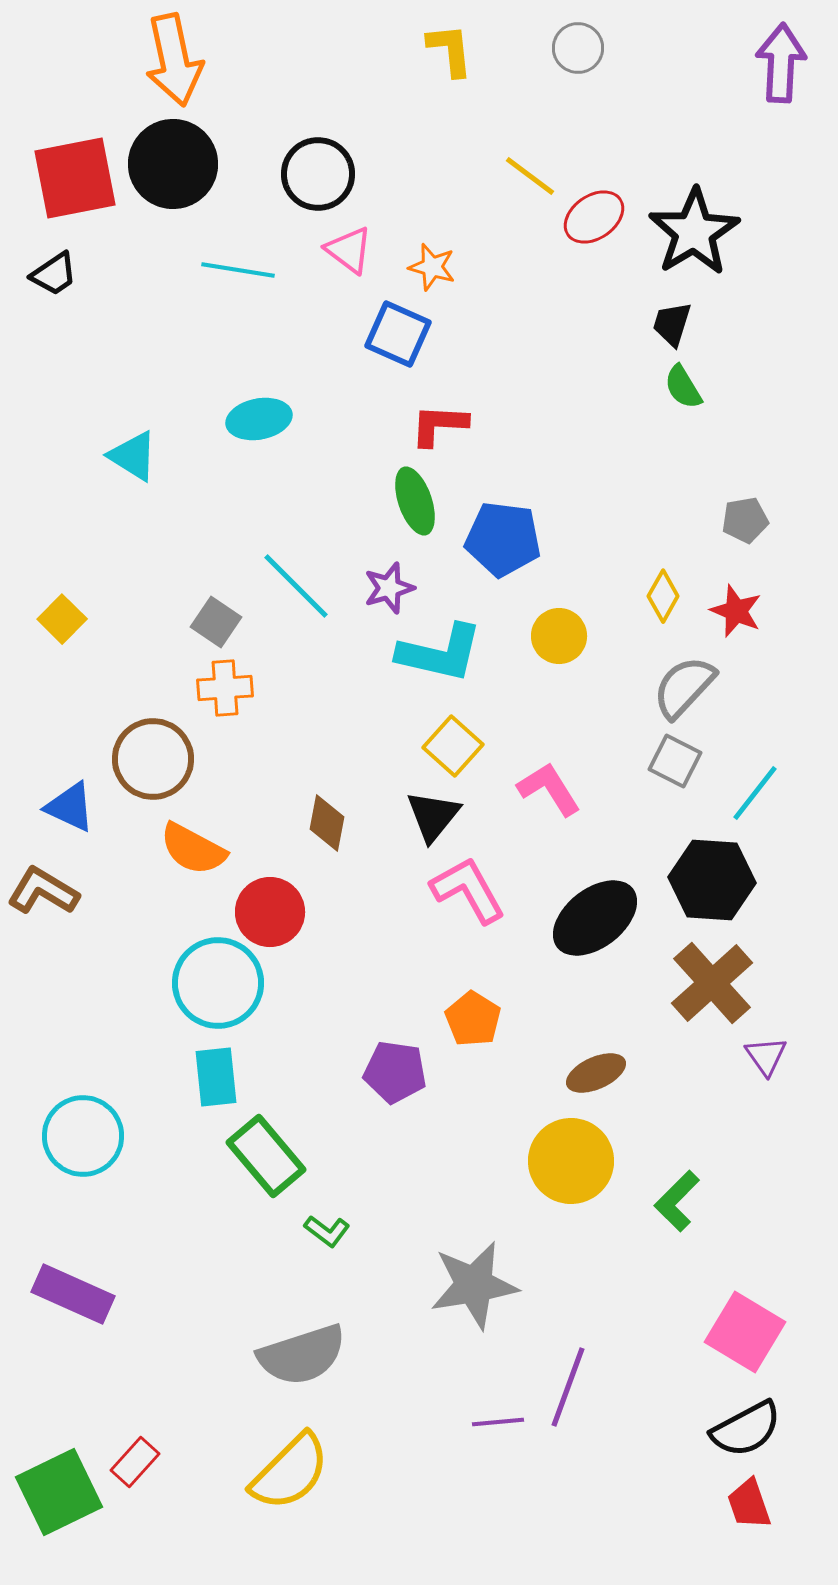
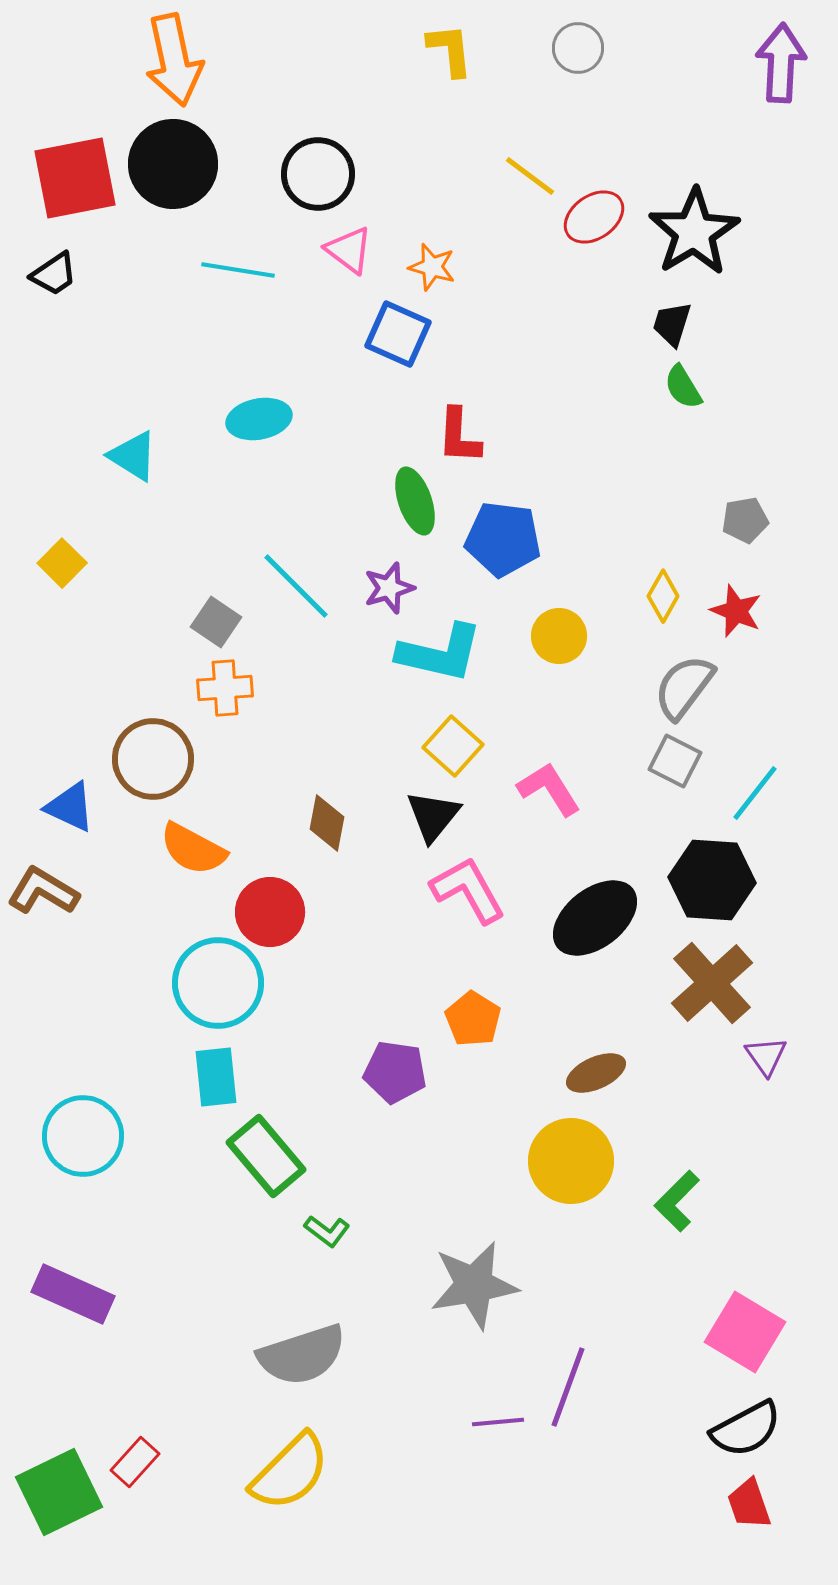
red L-shape at (439, 425): moved 20 px right, 11 px down; rotated 90 degrees counterclockwise
yellow square at (62, 619): moved 56 px up
gray semicircle at (684, 687): rotated 6 degrees counterclockwise
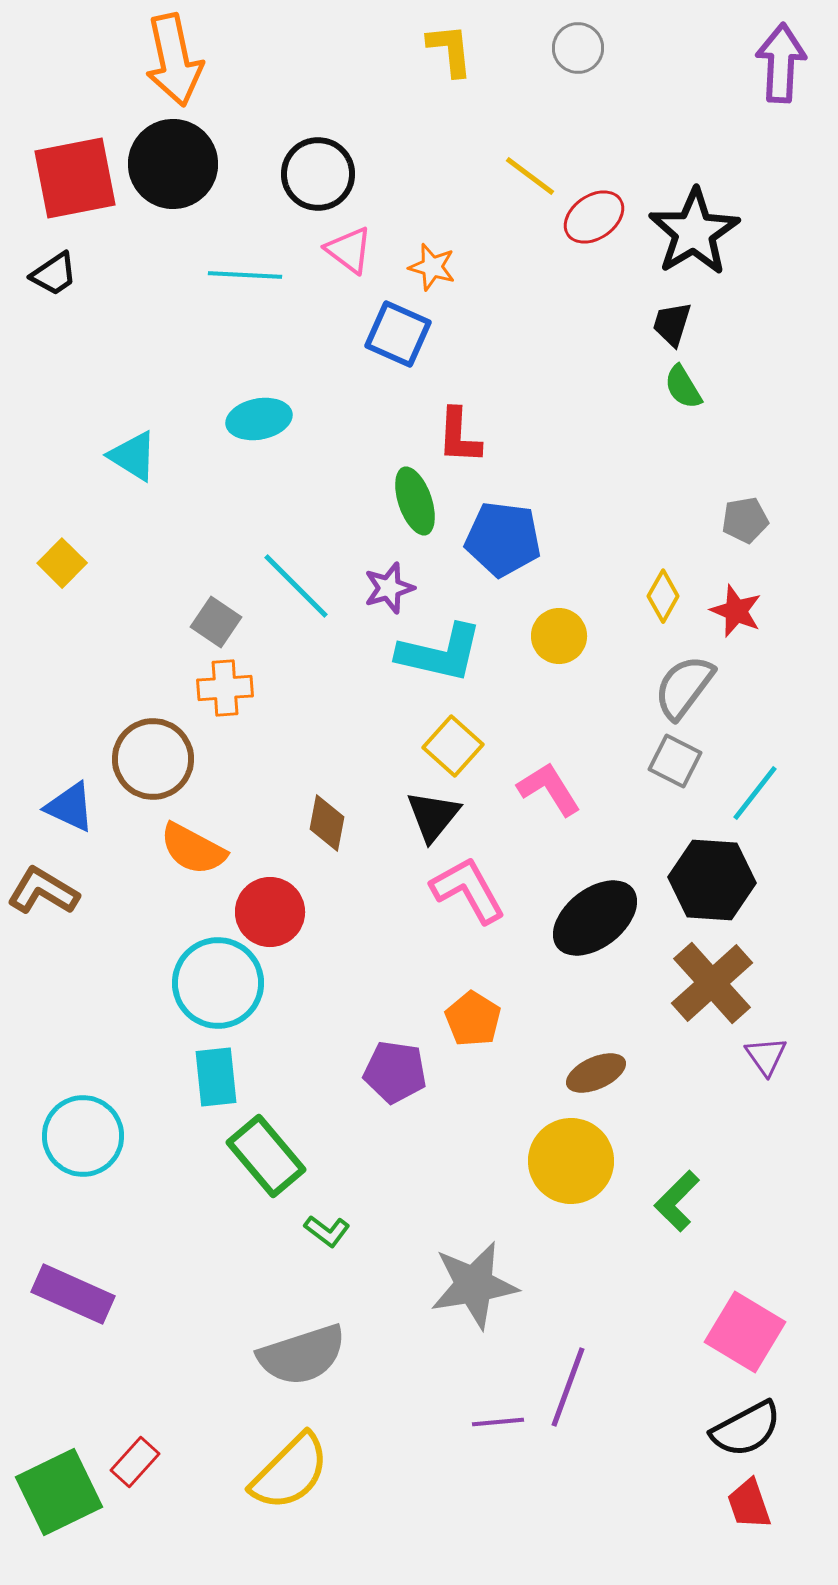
cyan line at (238, 270): moved 7 px right, 5 px down; rotated 6 degrees counterclockwise
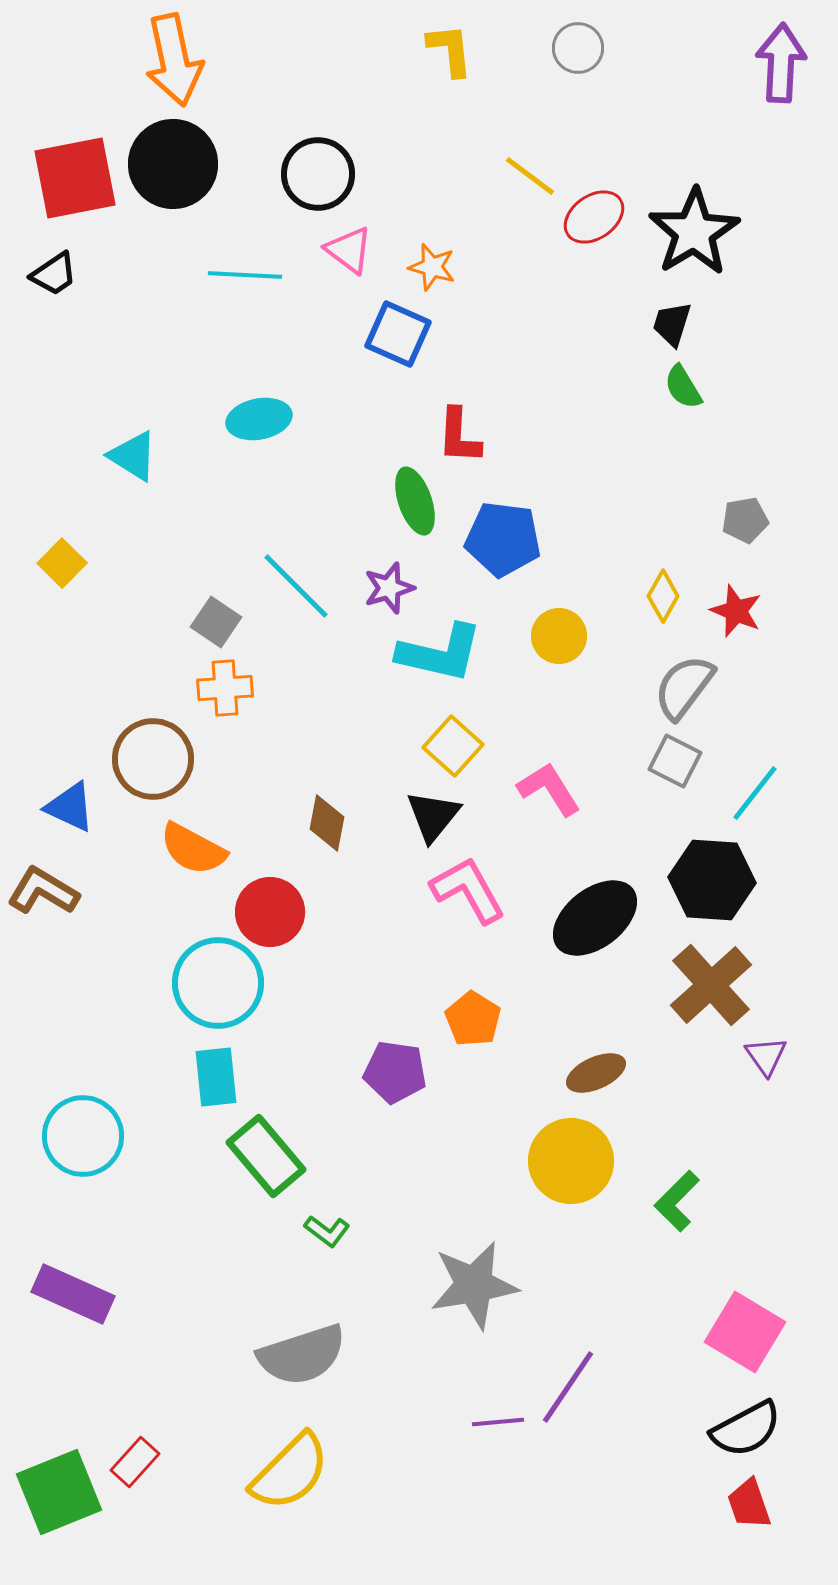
brown cross at (712, 983): moved 1 px left, 2 px down
purple line at (568, 1387): rotated 14 degrees clockwise
green square at (59, 1492): rotated 4 degrees clockwise
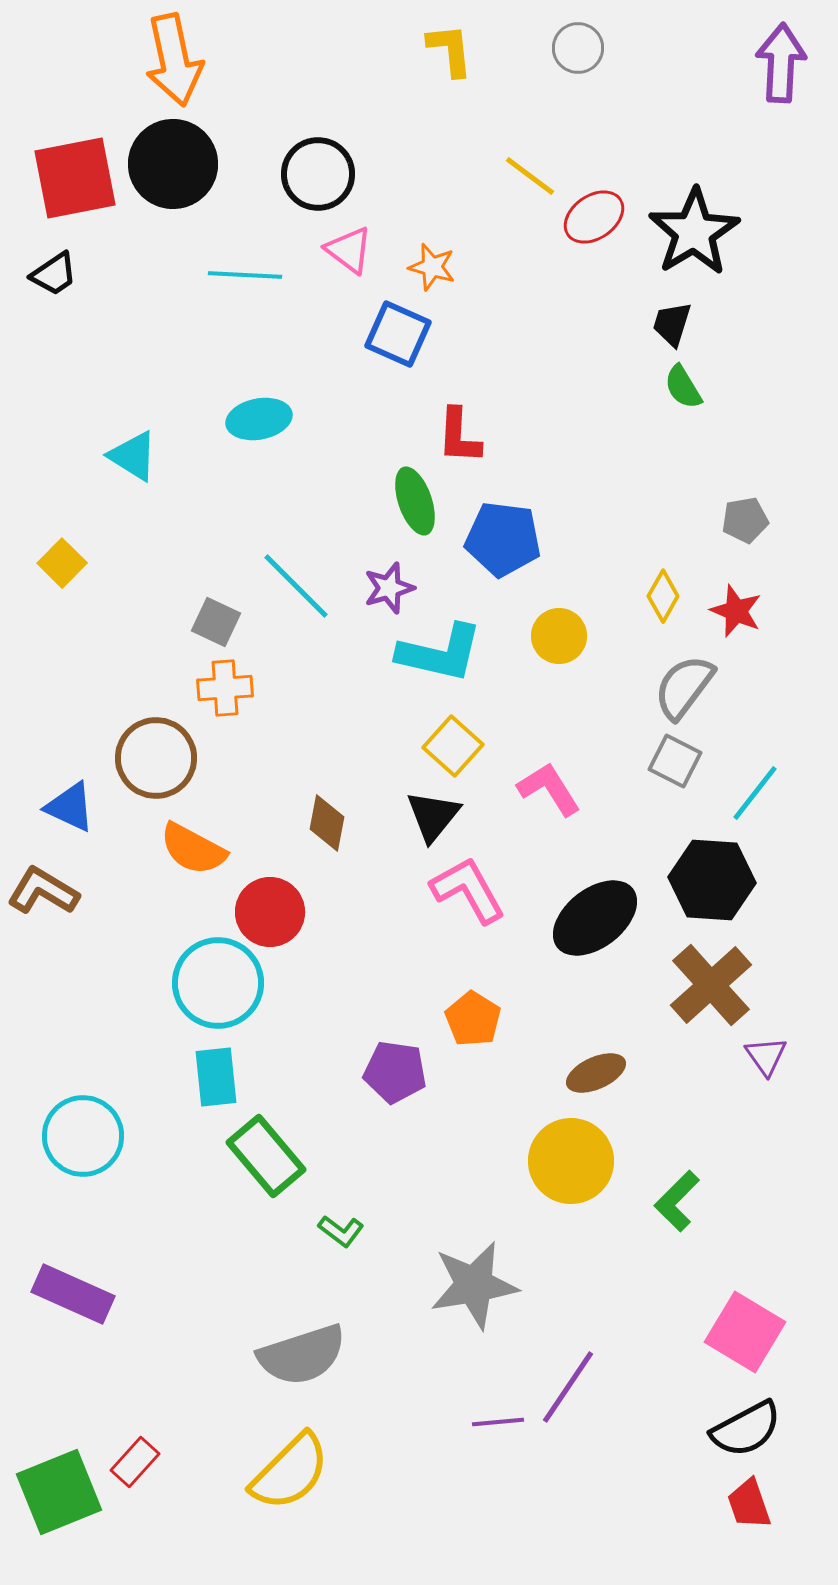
gray square at (216, 622): rotated 9 degrees counterclockwise
brown circle at (153, 759): moved 3 px right, 1 px up
green L-shape at (327, 1231): moved 14 px right
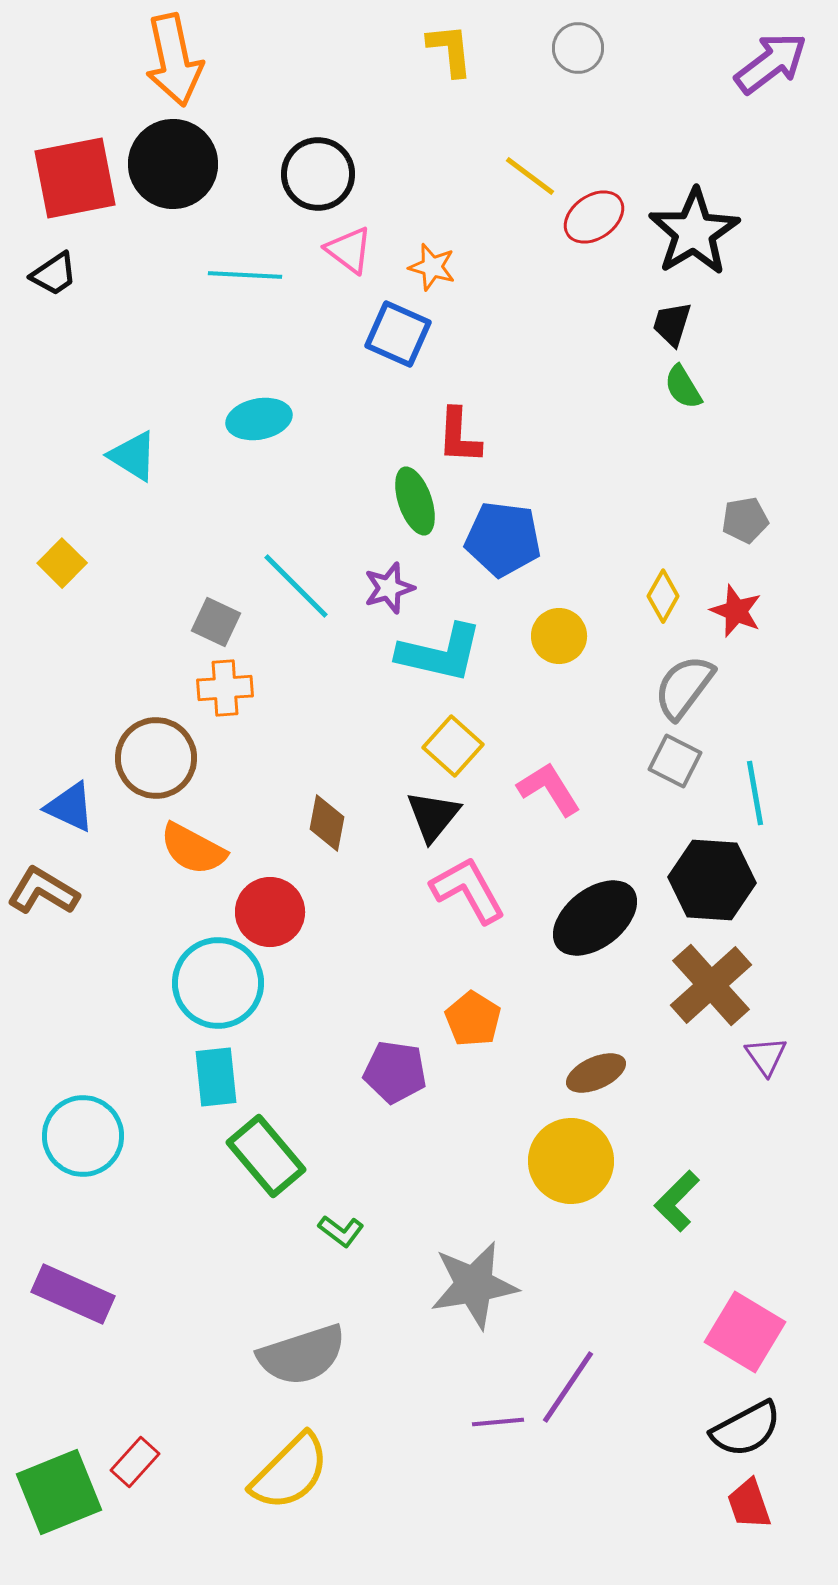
purple arrow at (781, 63): moved 10 px left; rotated 50 degrees clockwise
cyan line at (755, 793): rotated 48 degrees counterclockwise
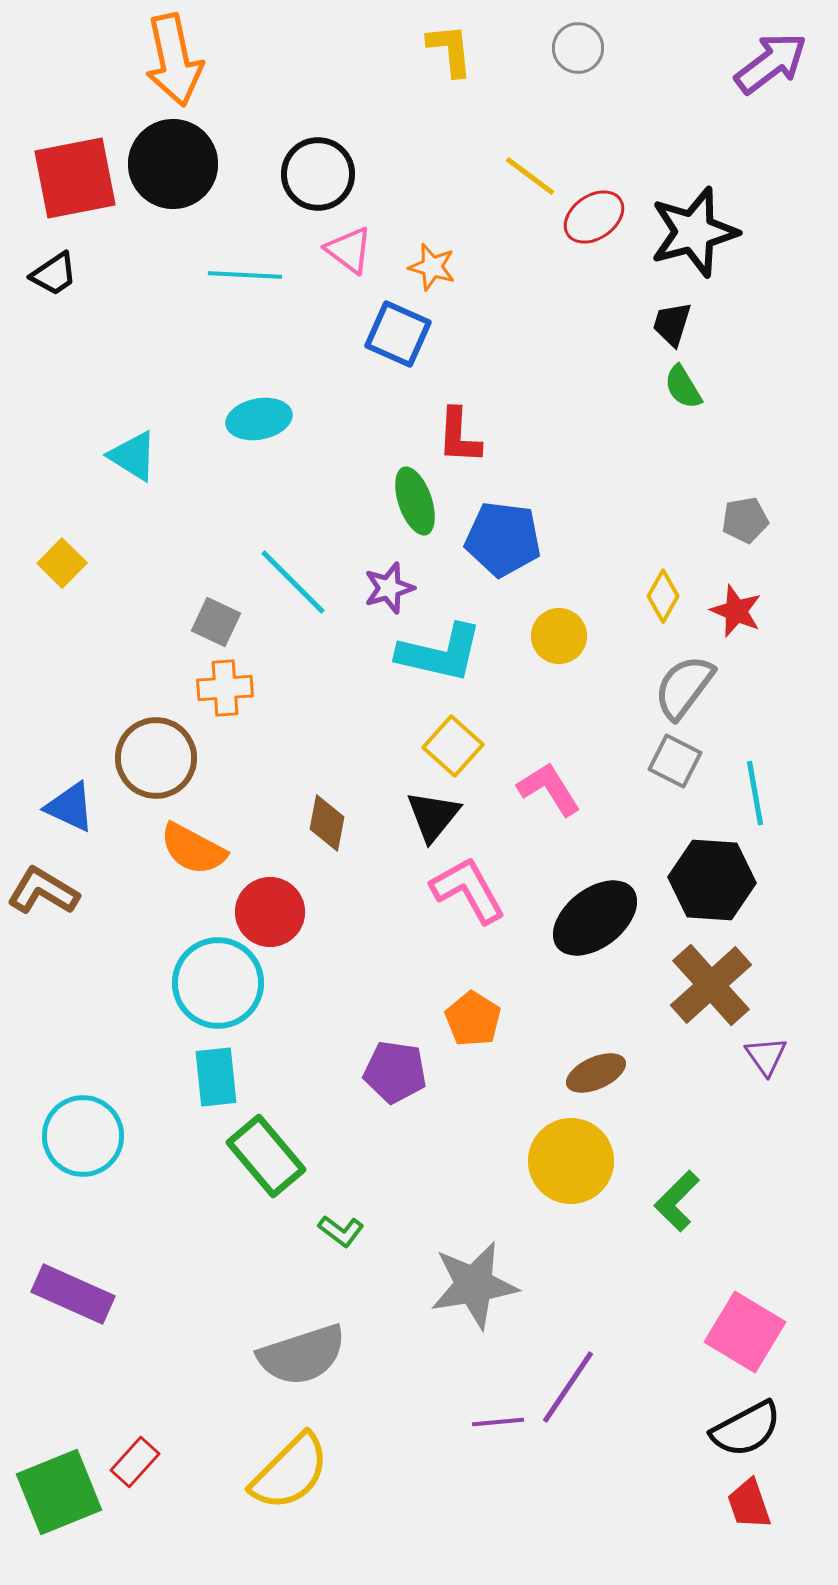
black star at (694, 232): rotated 16 degrees clockwise
cyan line at (296, 586): moved 3 px left, 4 px up
